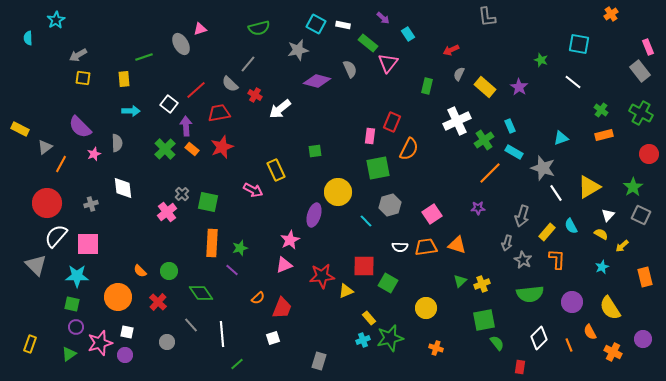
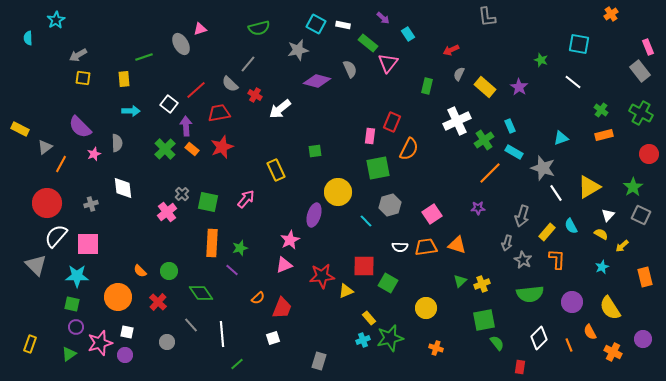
pink arrow at (253, 190): moved 7 px left, 9 px down; rotated 78 degrees counterclockwise
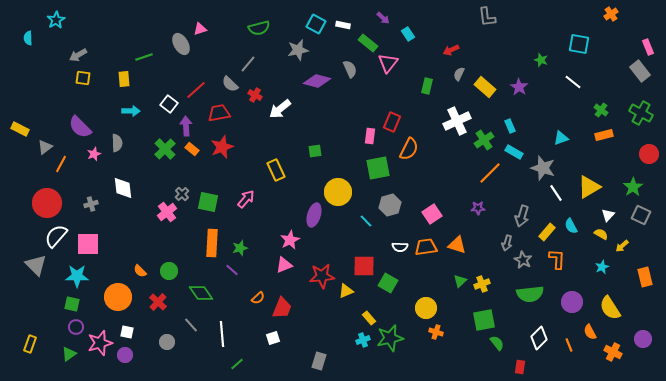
orange cross at (436, 348): moved 16 px up
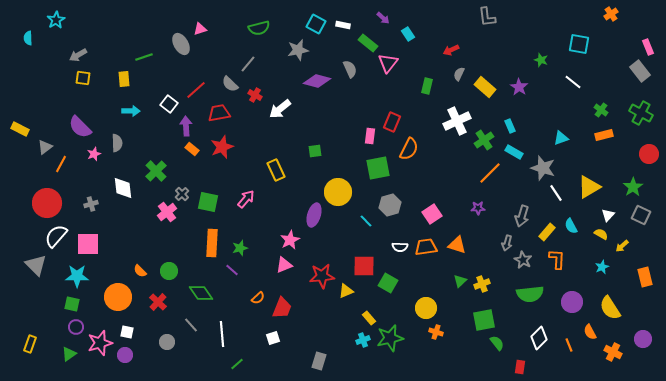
green cross at (165, 149): moved 9 px left, 22 px down
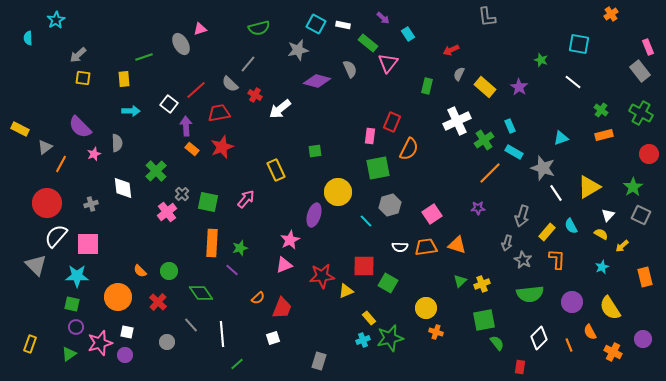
gray arrow at (78, 55): rotated 12 degrees counterclockwise
